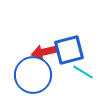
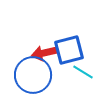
red arrow: moved 1 px down
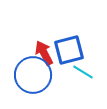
red arrow: rotated 75 degrees clockwise
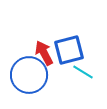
blue circle: moved 4 px left
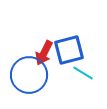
red arrow: rotated 125 degrees counterclockwise
cyan line: moved 1 px down
